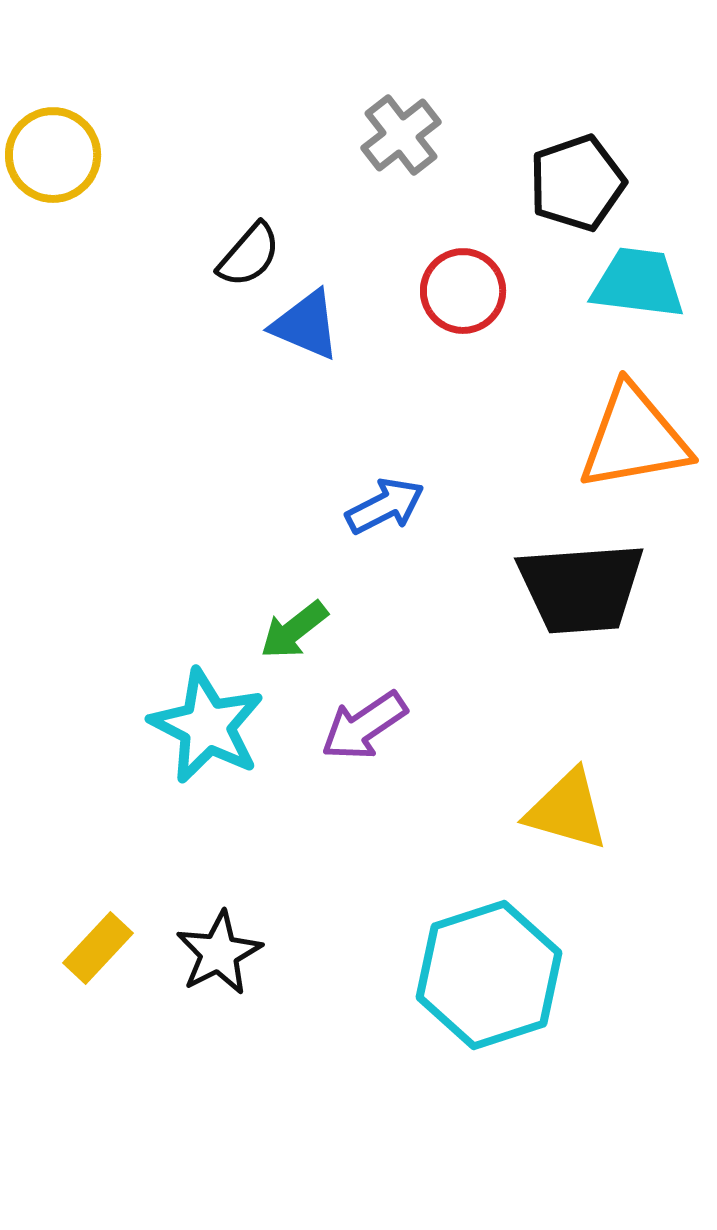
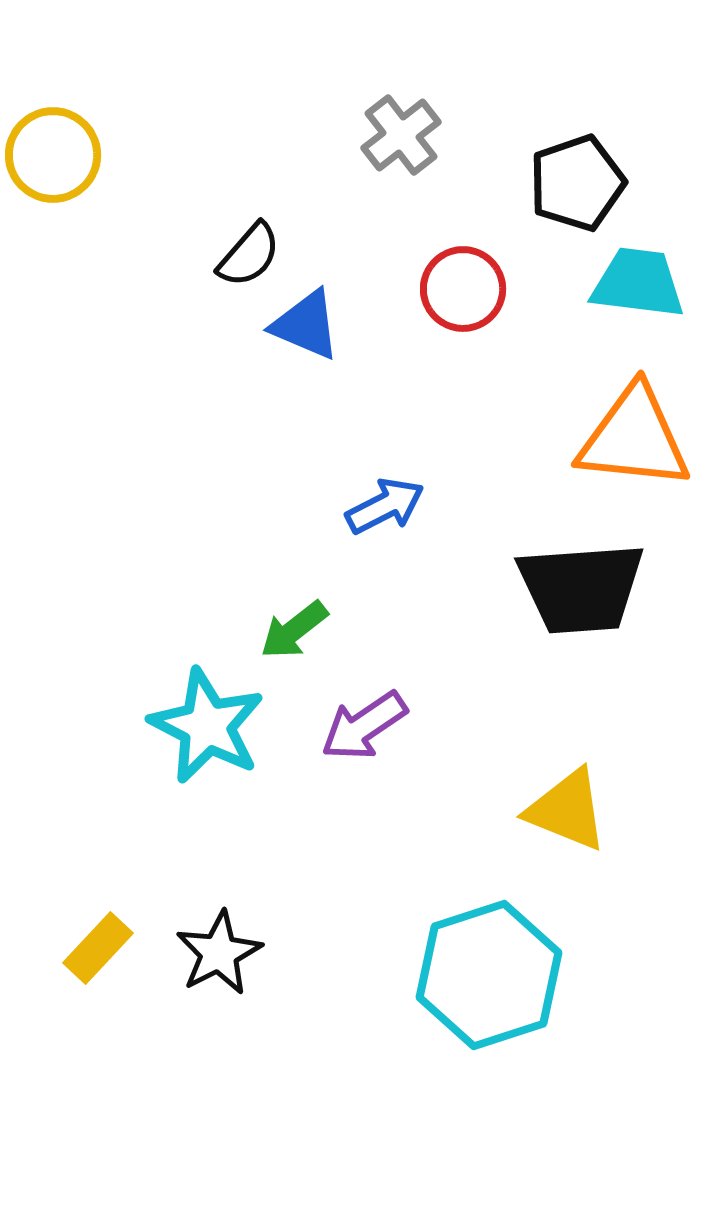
red circle: moved 2 px up
orange triangle: rotated 16 degrees clockwise
yellow triangle: rotated 6 degrees clockwise
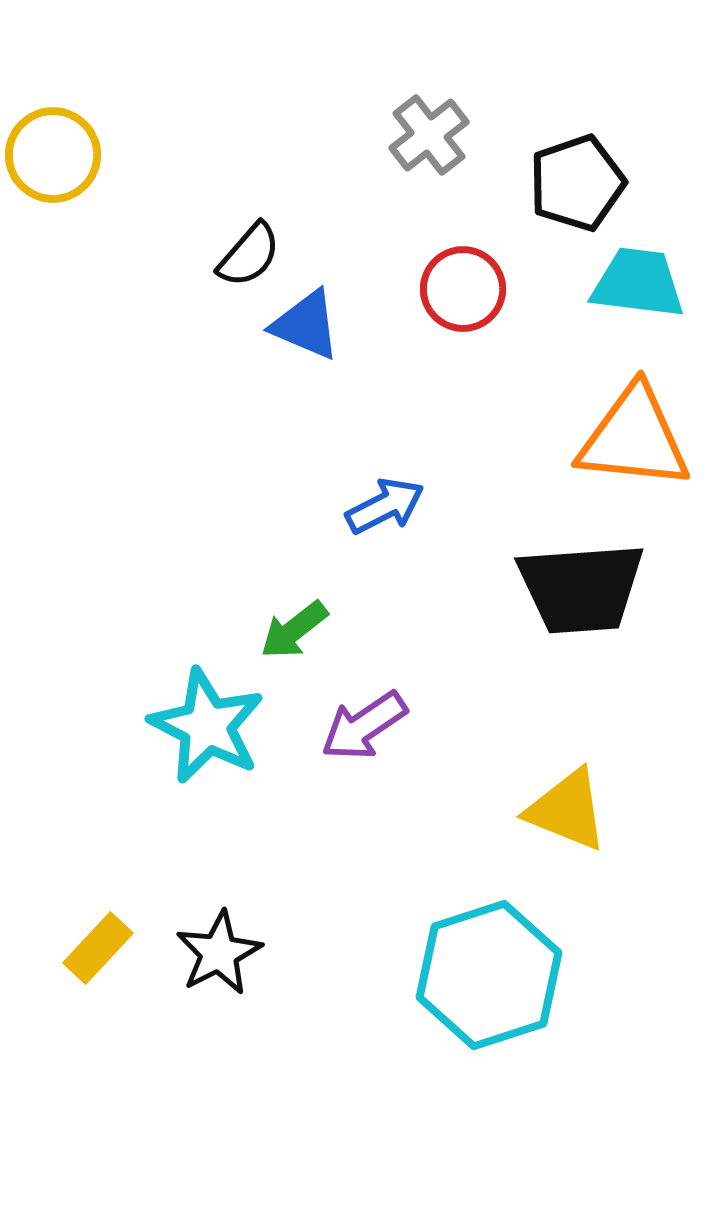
gray cross: moved 28 px right
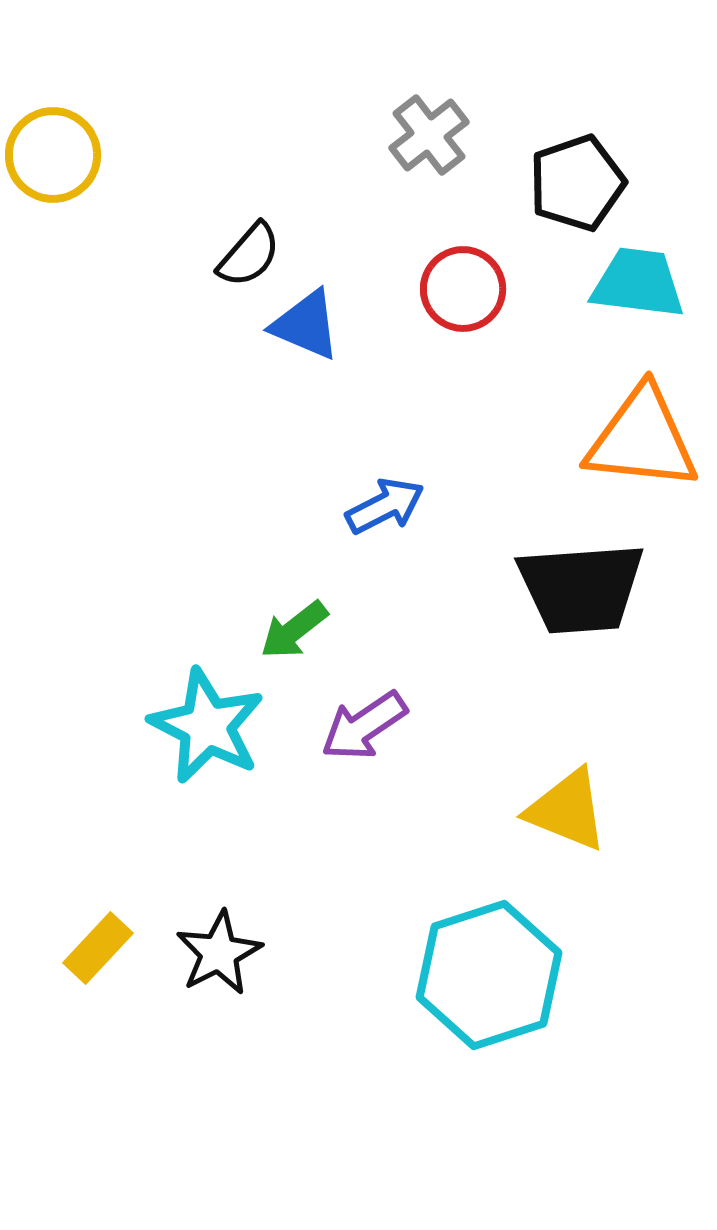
orange triangle: moved 8 px right, 1 px down
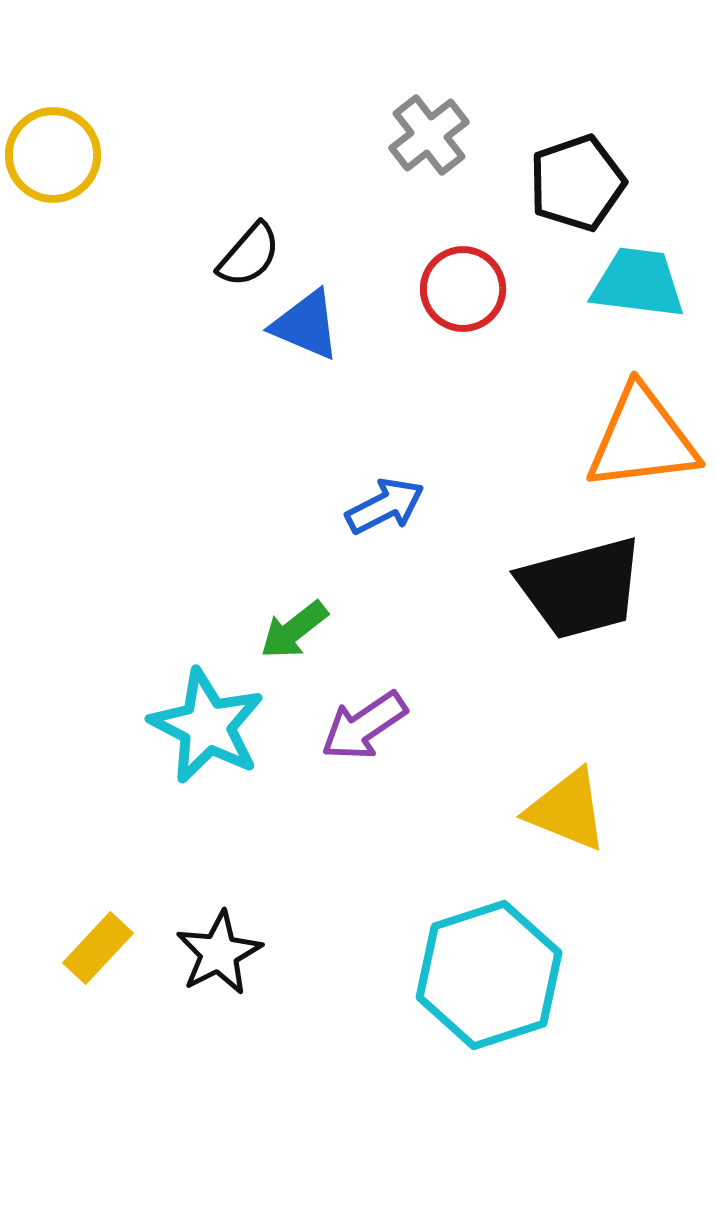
orange triangle: rotated 13 degrees counterclockwise
black trapezoid: rotated 11 degrees counterclockwise
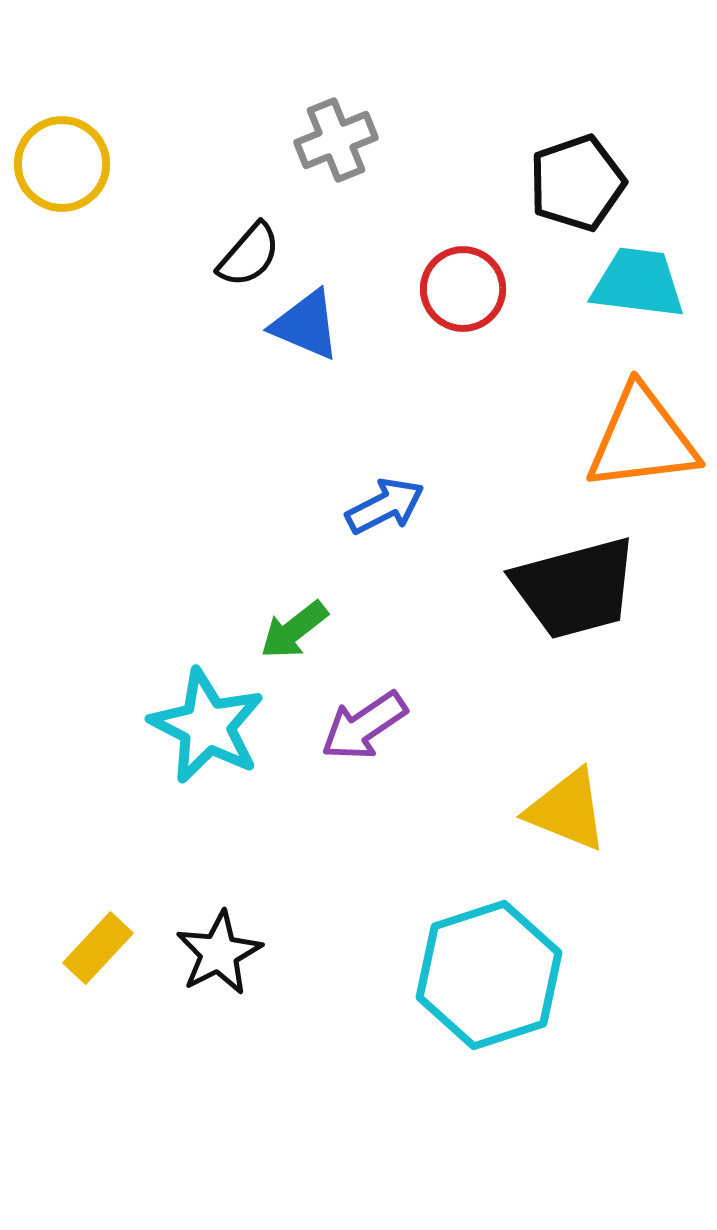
gray cross: moved 93 px left, 5 px down; rotated 16 degrees clockwise
yellow circle: moved 9 px right, 9 px down
black trapezoid: moved 6 px left
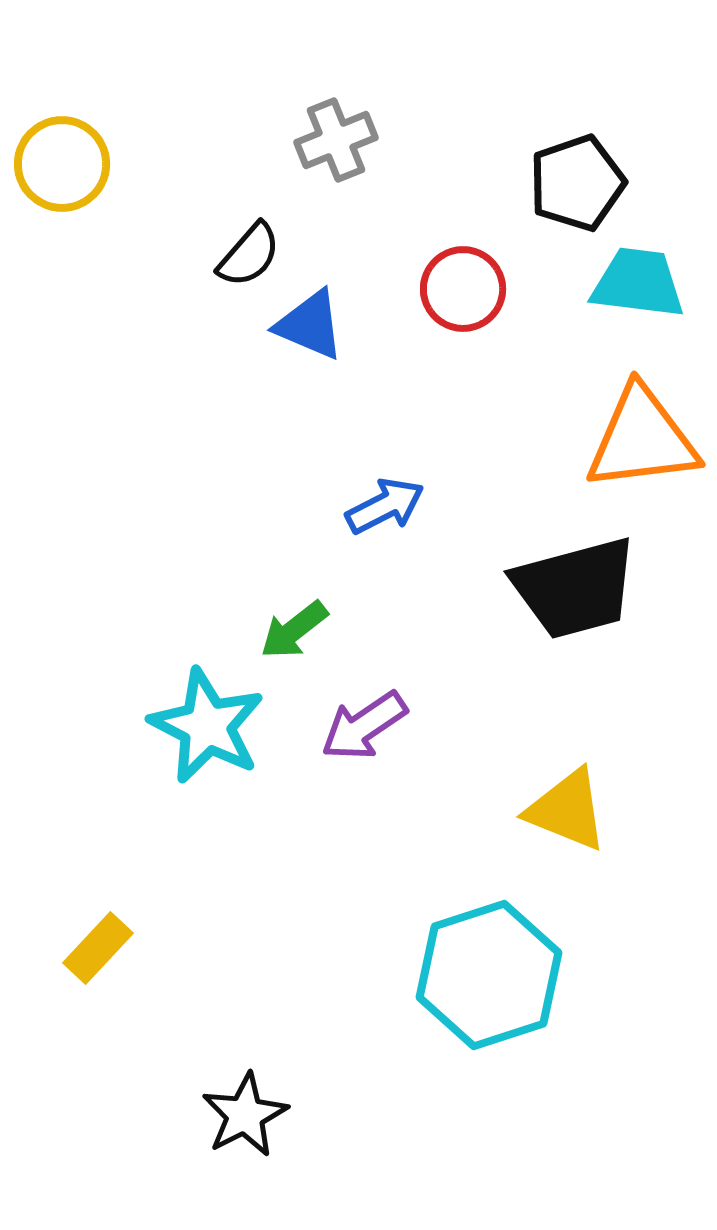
blue triangle: moved 4 px right
black star: moved 26 px right, 162 px down
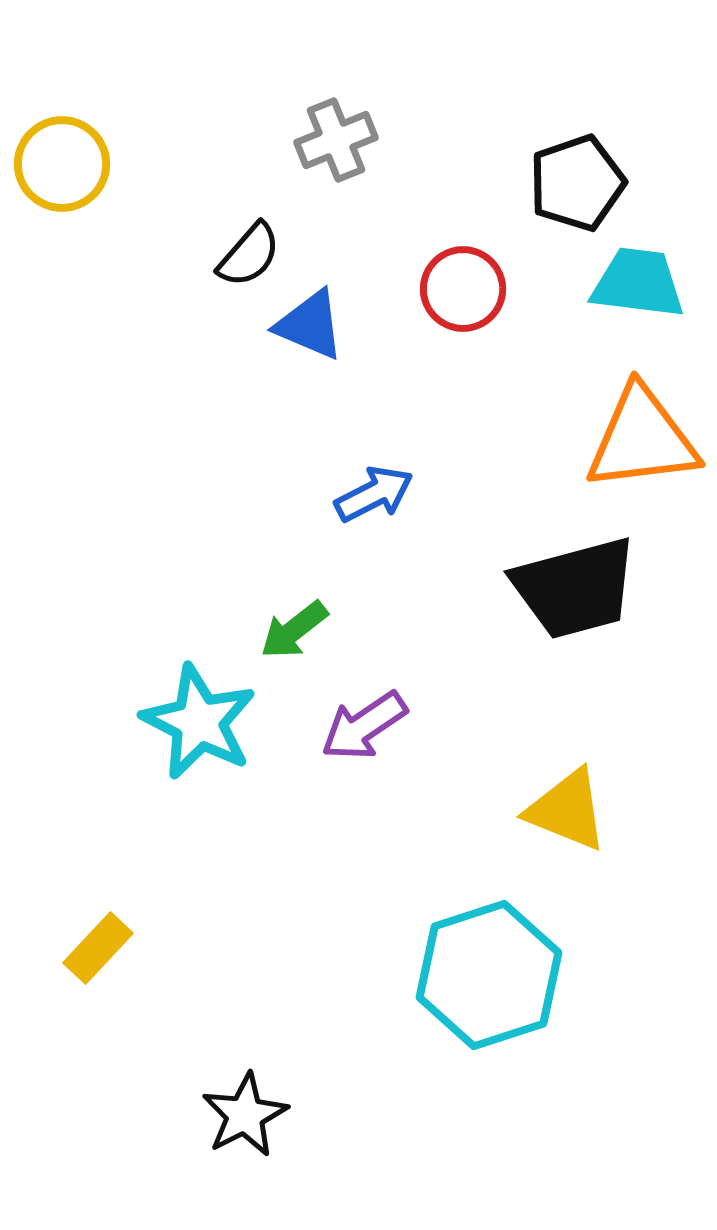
blue arrow: moved 11 px left, 12 px up
cyan star: moved 8 px left, 4 px up
